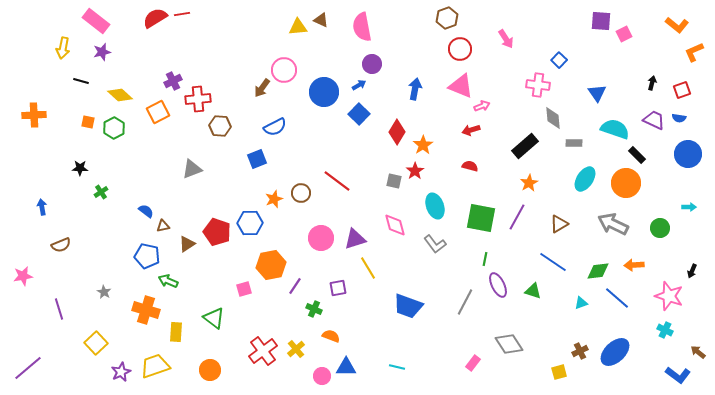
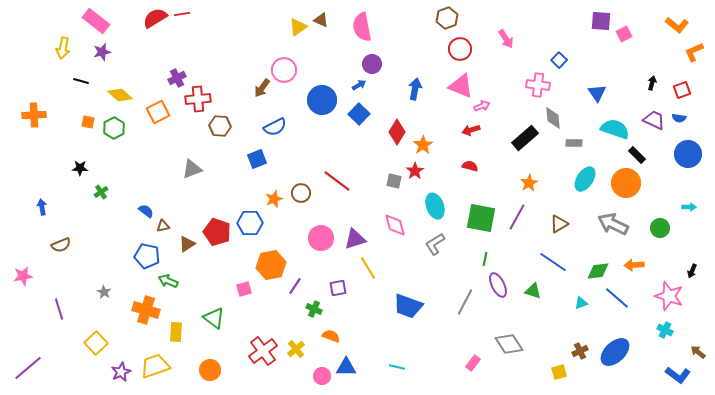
yellow triangle at (298, 27): rotated 30 degrees counterclockwise
purple cross at (173, 81): moved 4 px right, 3 px up
blue circle at (324, 92): moved 2 px left, 8 px down
black rectangle at (525, 146): moved 8 px up
gray L-shape at (435, 244): rotated 95 degrees clockwise
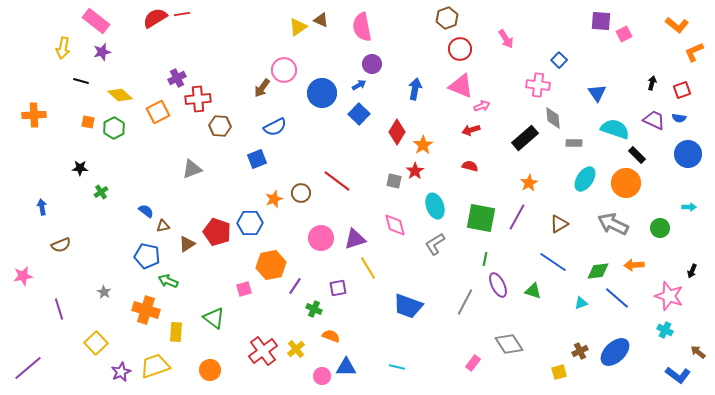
blue circle at (322, 100): moved 7 px up
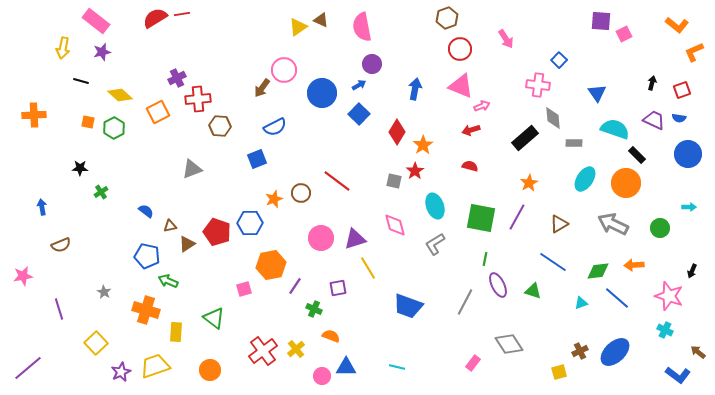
brown triangle at (163, 226): moved 7 px right
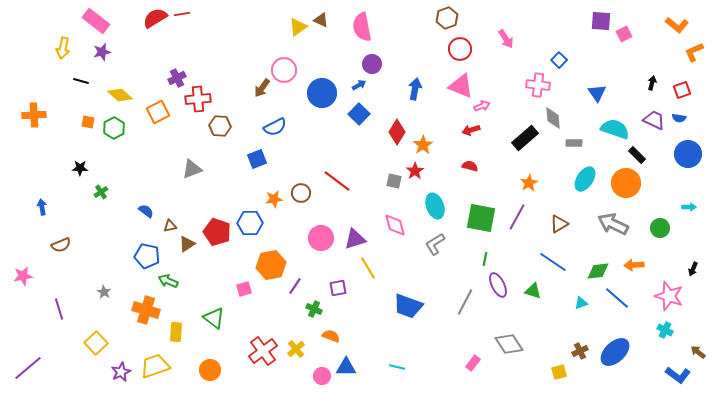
orange star at (274, 199): rotated 12 degrees clockwise
black arrow at (692, 271): moved 1 px right, 2 px up
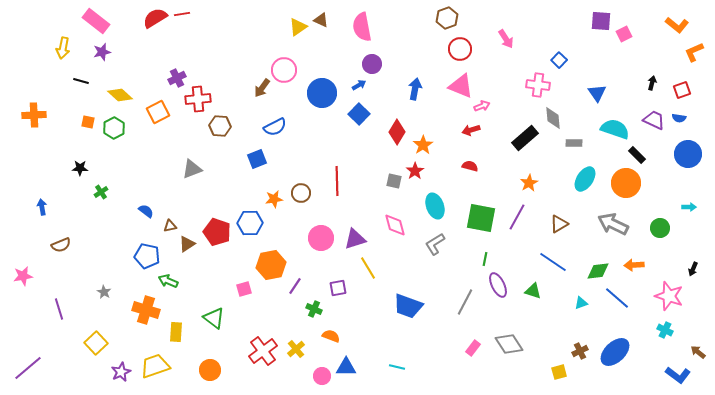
red line at (337, 181): rotated 52 degrees clockwise
pink rectangle at (473, 363): moved 15 px up
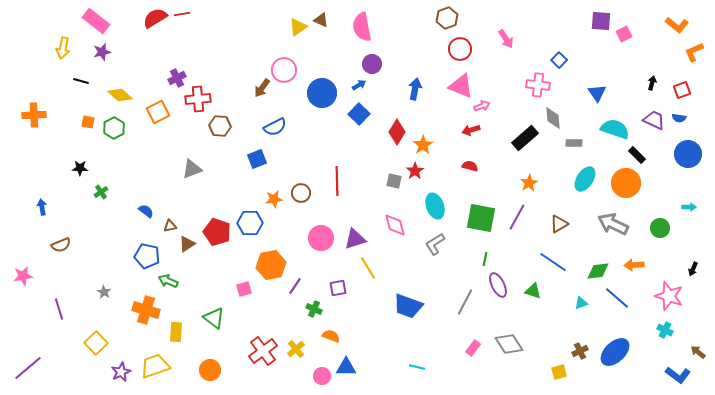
cyan line at (397, 367): moved 20 px right
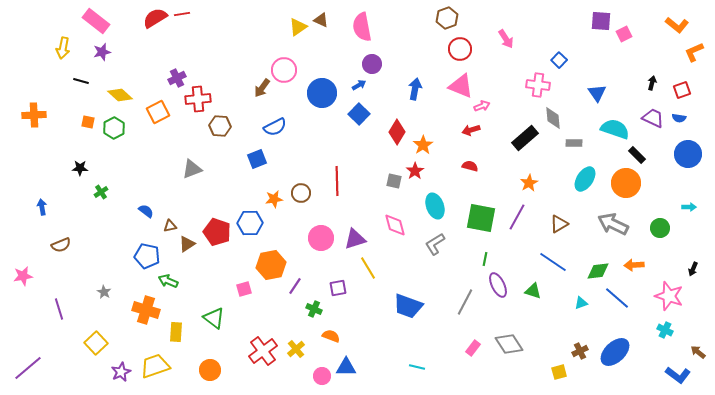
purple trapezoid at (654, 120): moved 1 px left, 2 px up
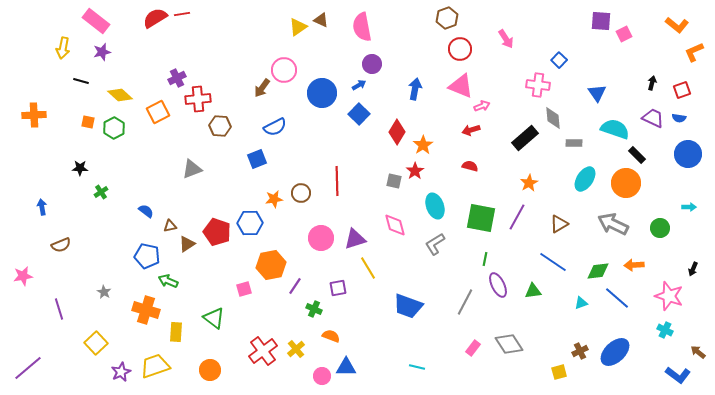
green triangle at (533, 291): rotated 24 degrees counterclockwise
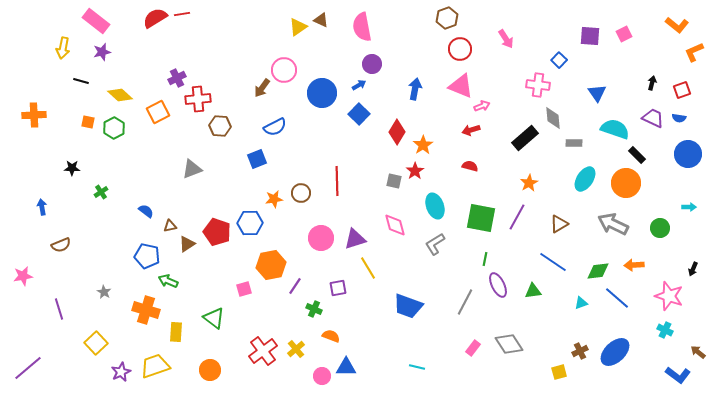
purple square at (601, 21): moved 11 px left, 15 px down
black star at (80, 168): moved 8 px left
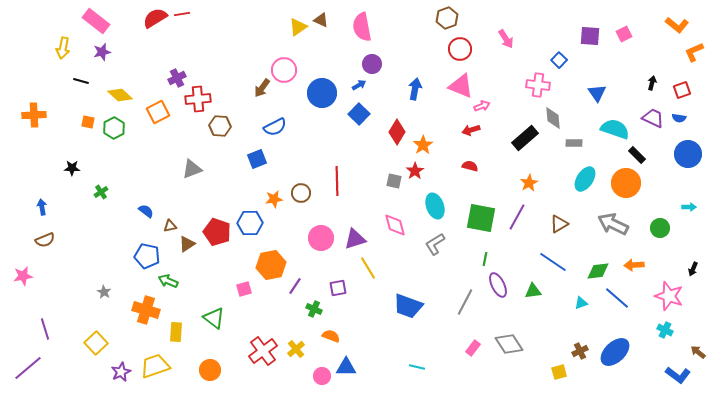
brown semicircle at (61, 245): moved 16 px left, 5 px up
purple line at (59, 309): moved 14 px left, 20 px down
